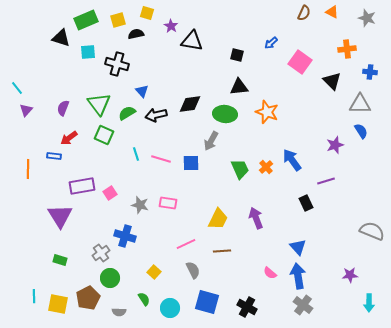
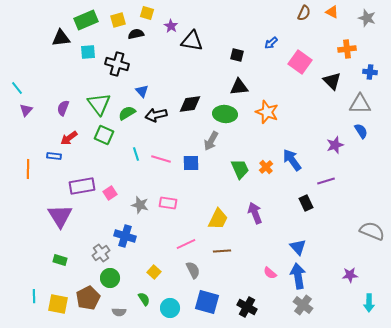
black triangle at (61, 38): rotated 24 degrees counterclockwise
purple arrow at (256, 218): moved 1 px left, 5 px up
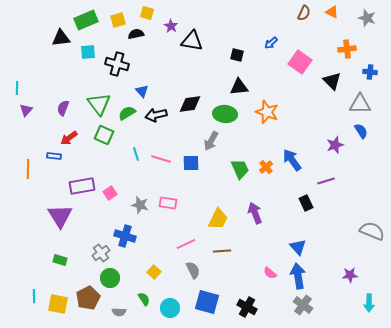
cyan line at (17, 88): rotated 40 degrees clockwise
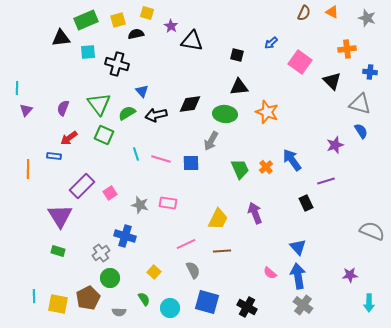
gray triangle at (360, 104): rotated 15 degrees clockwise
purple rectangle at (82, 186): rotated 35 degrees counterclockwise
green rectangle at (60, 260): moved 2 px left, 9 px up
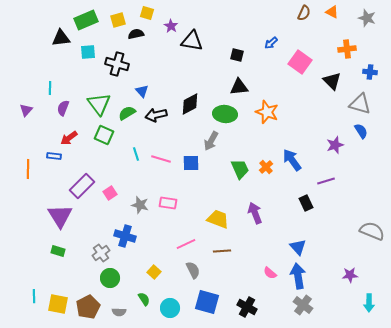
cyan line at (17, 88): moved 33 px right
black diamond at (190, 104): rotated 20 degrees counterclockwise
yellow trapezoid at (218, 219): rotated 95 degrees counterclockwise
brown pentagon at (88, 298): moved 9 px down
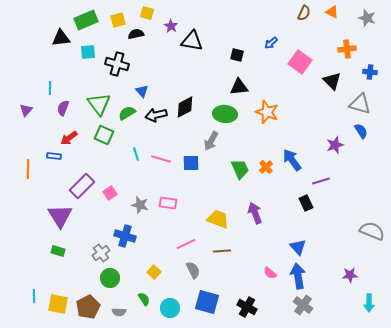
black diamond at (190, 104): moved 5 px left, 3 px down
purple line at (326, 181): moved 5 px left
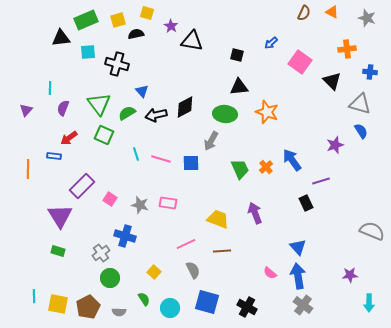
pink square at (110, 193): moved 6 px down; rotated 24 degrees counterclockwise
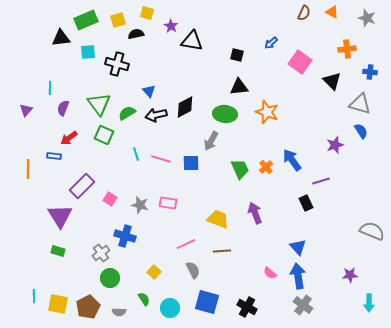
blue triangle at (142, 91): moved 7 px right
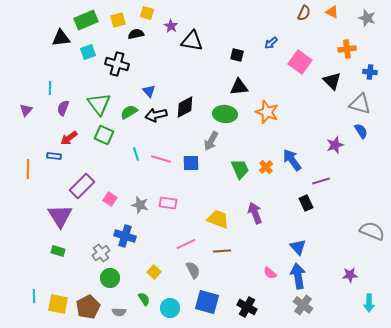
cyan square at (88, 52): rotated 14 degrees counterclockwise
green semicircle at (127, 113): moved 2 px right, 1 px up
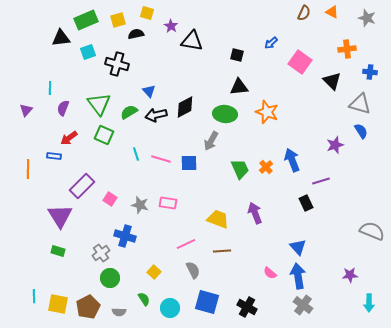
blue arrow at (292, 160): rotated 15 degrees clockwise
blue square at (191, 163): moved 2 px left
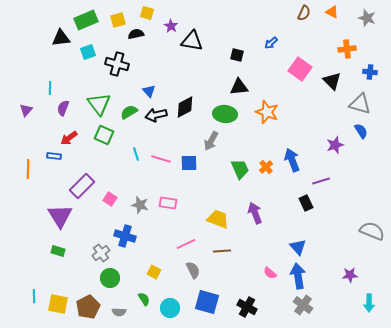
pink square at (300, 62): moved 7 px down
yellow square at (154, 272): rotated 16 degrees counterclockwise
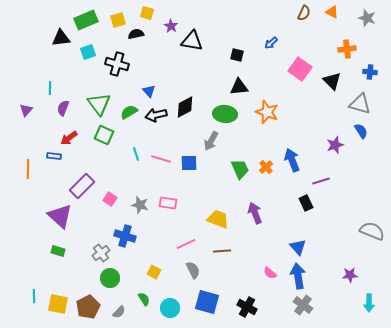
purple triangle at (60, 216): rotated 16 degrees counterclockwise
gray semicircle at (119, 312): rotated 48 degrees counterclockwise
